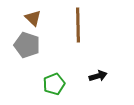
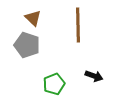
black arrow: moved 4 px left; rotated 36 degrees clockwise
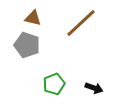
brown triangle: rotated 30 degrees counterclockwise
brown line: moved 3 px right, 2 px up; rotated 48 degrees clockwise
black arrow: moved 12 px down
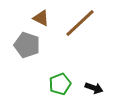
brown triangle: moved 8 px right; rotated 12 degrees clockwise
brown line: moved 1 px left
green pentagon: moved 6 px right
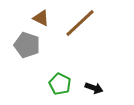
green pentagon: rotated 25 degrees counterclockwise
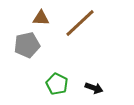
brown triangle: rotated 24 degrees counterclockwise
gray pentagon: rotated 30 degrees counterclockwise
green pentagon: moved 3 px left
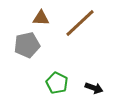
green pentagon: moved 1 px up
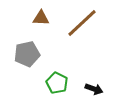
brown line: moved 2 px right
gray pentagon: moved 9 px down
black arrow: moved 1 px down
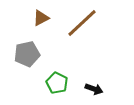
brown triangle: rotated 30 degrees counterclockwise
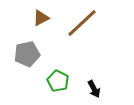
green pentagon: moved 1 px right, 2 px up
black arrow: rotated 42 degrees clockwise
